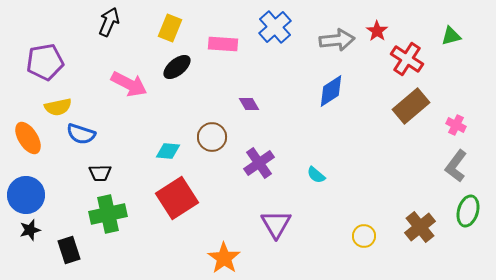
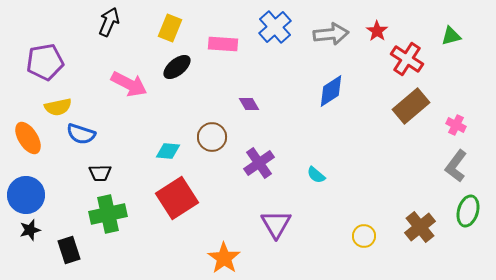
gray arrow: moved 6 px left, 6 px up
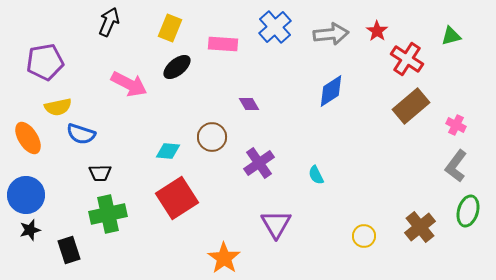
cyan semicircle: rotated 24 degrees clockwise
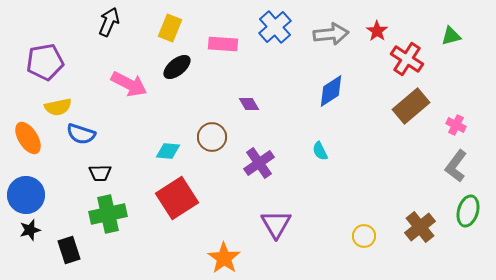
cyan semicircle: moved 4 px right, 24 px up
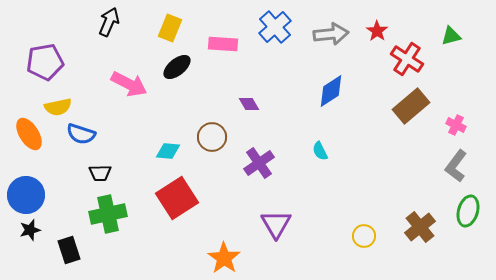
orange ellipse: moved 1 px right, 4 px up
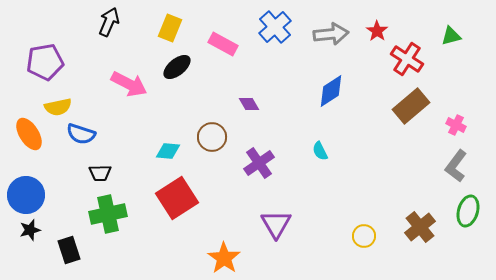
pink rectangle: rotated 24 degrees clockwise
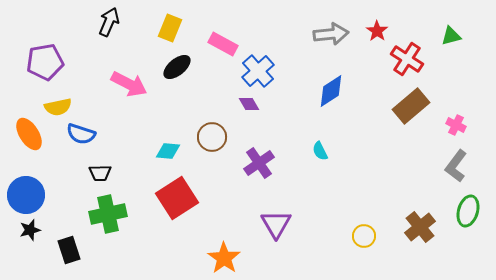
blue cross: moved 17 px left, 44 px down
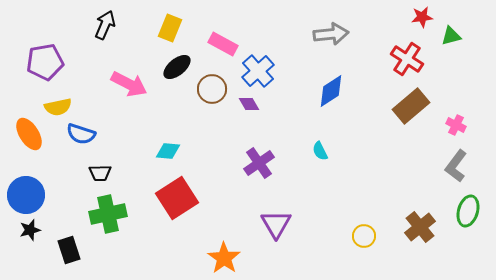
black arrow: moved 4 px left, 3 px down
red star: moved 45 px right, 14 px up; rotated 30 degrees clockwise
brown circle: moved 48 px up
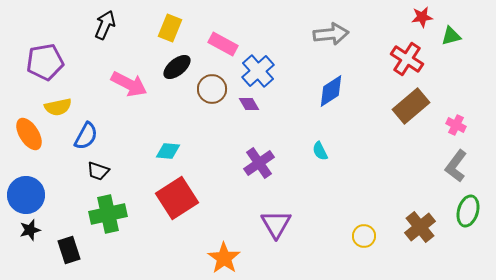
blue semicircle: moved 5 px right, 2 px down; rotated 80 degrees counterclockwise
black trapezoid: moved 2 px left, 2 px up; rotated 20 degrees clockwise
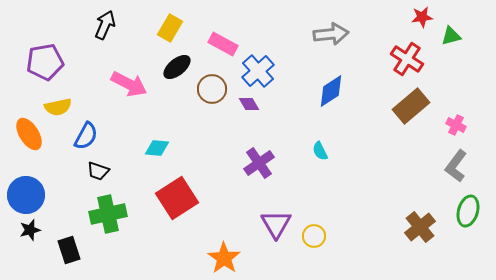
yellow rectangle: rotated 8 degrees clockwise
cyan diamond: moved 11 px left, 3 px up
yellow circle: moved 50 px left
